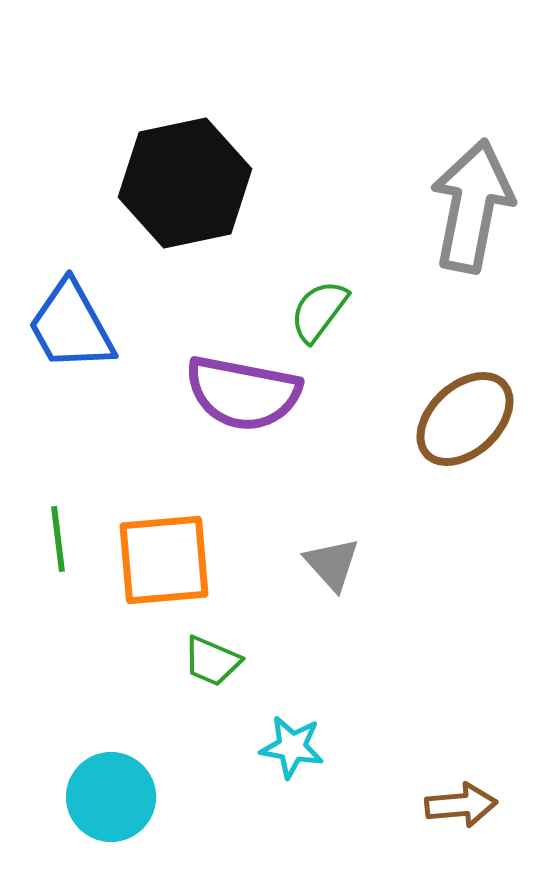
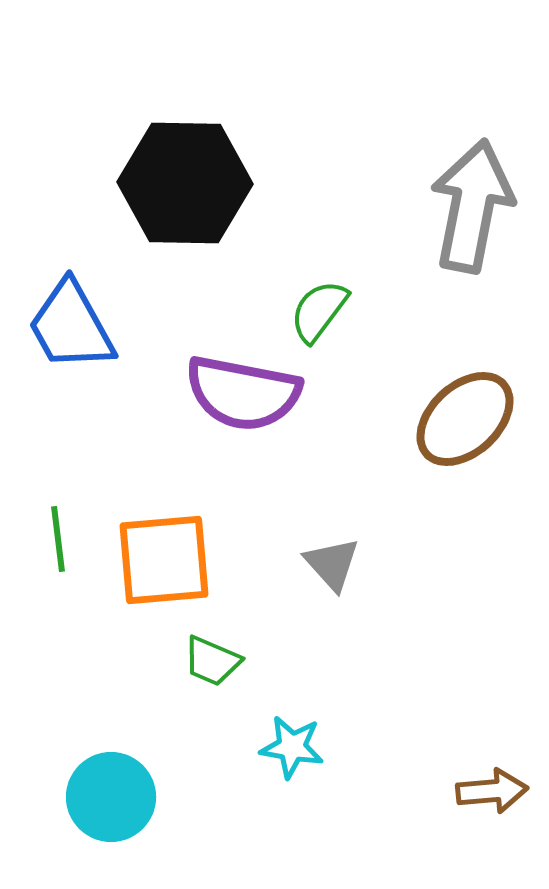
black hexagon: rotated 13 degrees clockwise
brown arrow: moved 31 px right, 14 px up
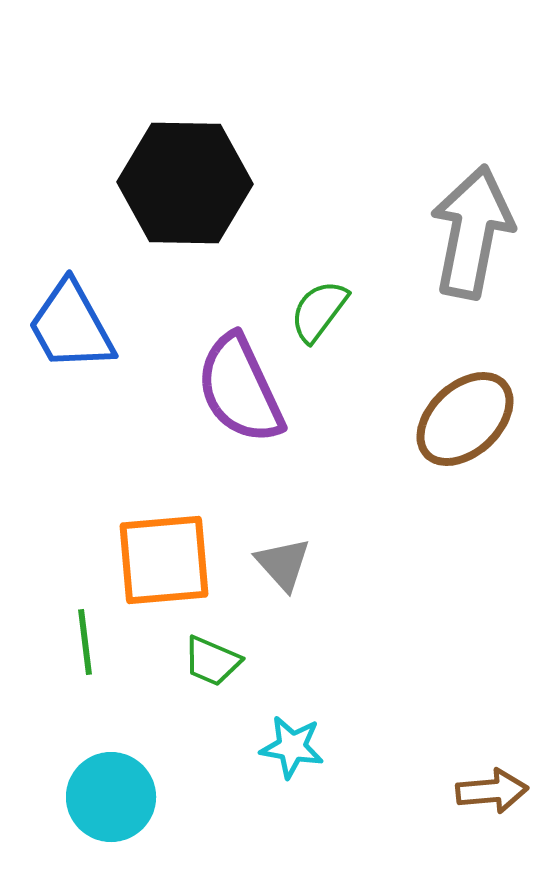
gray arrow: moved 26 px down
purple semicircle: moved 3 px left, 4 px up; rotated 54 degrees clockwise
green line: moved 27 px right, 103 px down
gray triangle: moved 49 px left
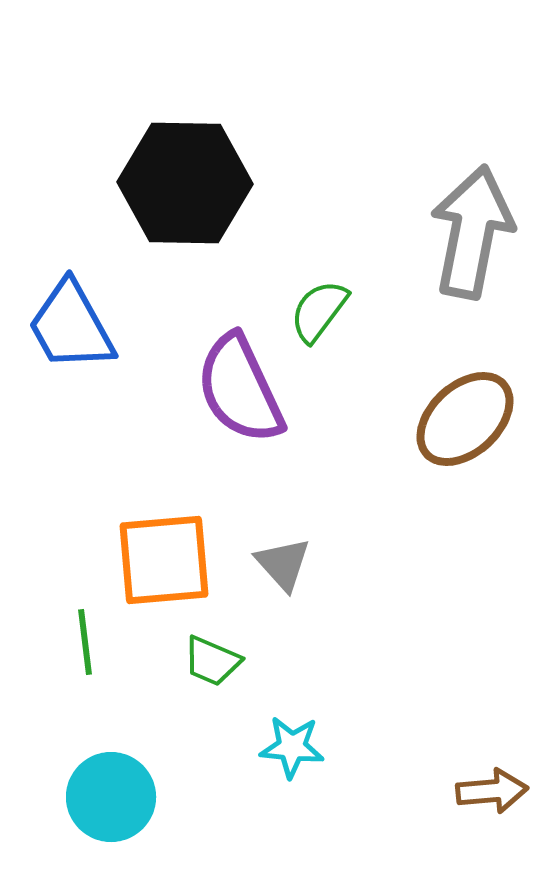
cyan star: rotated 4 degrees counterclockwise
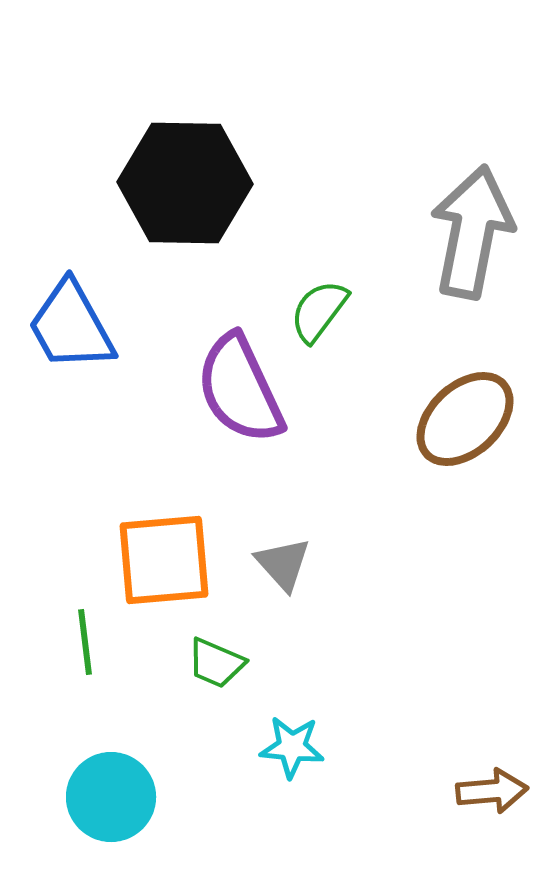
green trapezoid: moved 4 px right, 2 px down
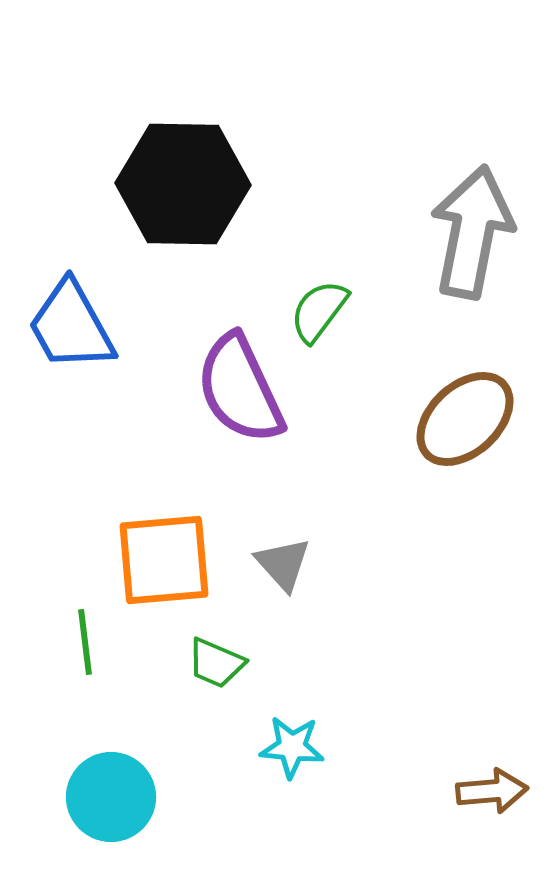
black hexagon: moved 2 px left, 1 px down
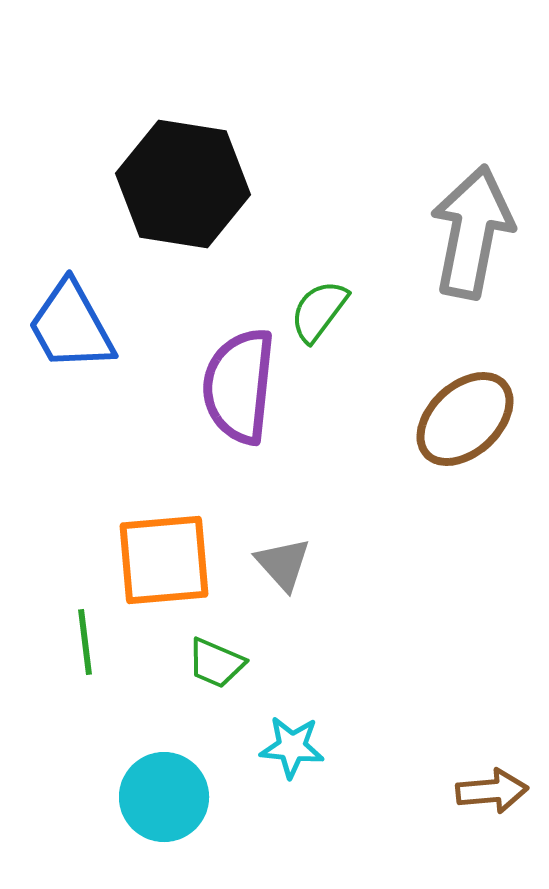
black hexagon: rotated 8 degrees clockwise
purple semicircle: moved 1 px left, 3 px up; rotated 31 degrees clockwise
cyan circle: moved 53 px right
